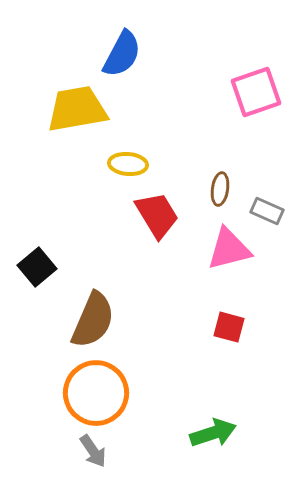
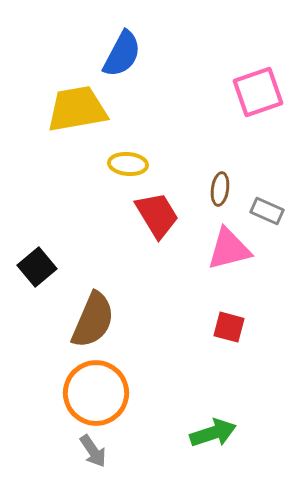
pink square: moved 2 px right
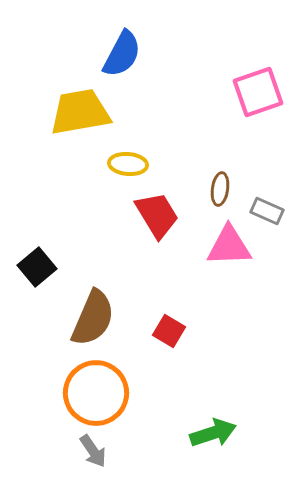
yellow trapezoid: moved 3 px right, 3 px down
pink triangle: moved 3 px up; rotated 12 degrees clockwise
brown semicircle: moved 2 px up
red square: moved 60 px left, 4 px down; rotated 16 degrees clockwise
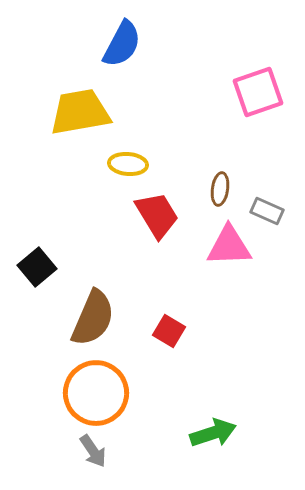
blue semicircle: moved 10 px up
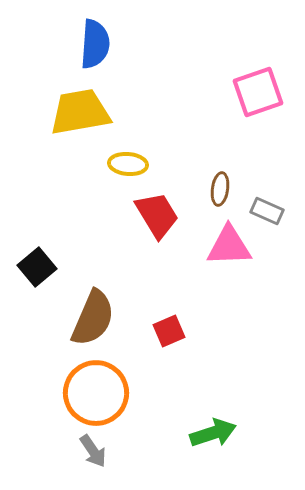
blue semicircle: moved 27 px left; rotated 24 degrees counterclockwise
red square: rotated 36 degrees clockwise
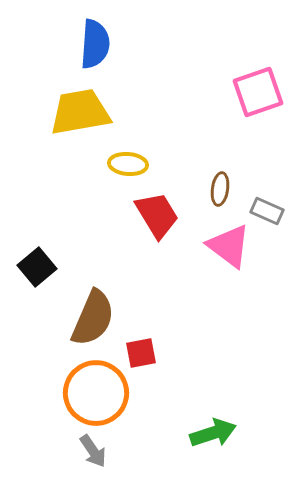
pink triangle: rotated 39 degrees clockwise
red square: moved 28 px left, 22 px down; rotated 12 degrees clockwise
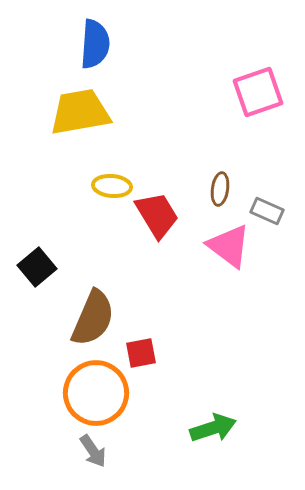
yellow ellipse: moved 16 px left, 22 px down
green arrow: moved 5 px up
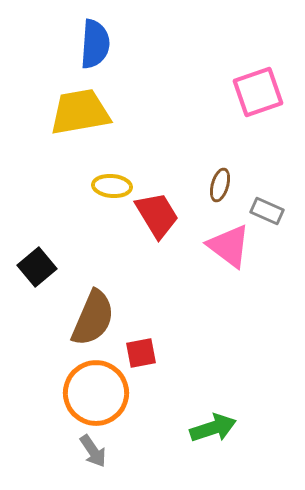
brown ellipse: moved 4 px up; rotated 8 degrees clockwise
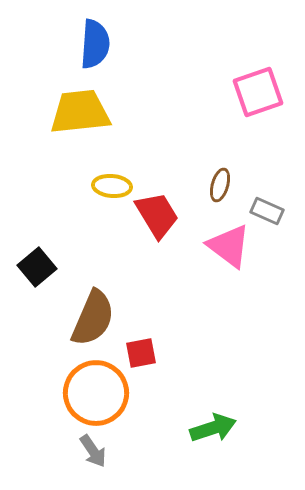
yellow trapezoid: rotated 4 degrees clockwise
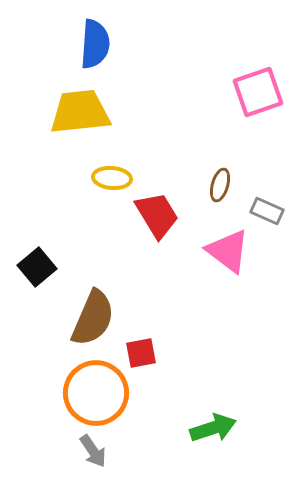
yellow ellipse: moved 8 px up
pink triangle: moved 1 px left, 5 px down
